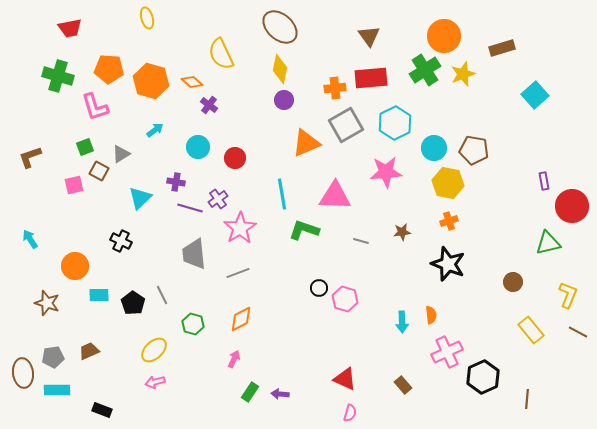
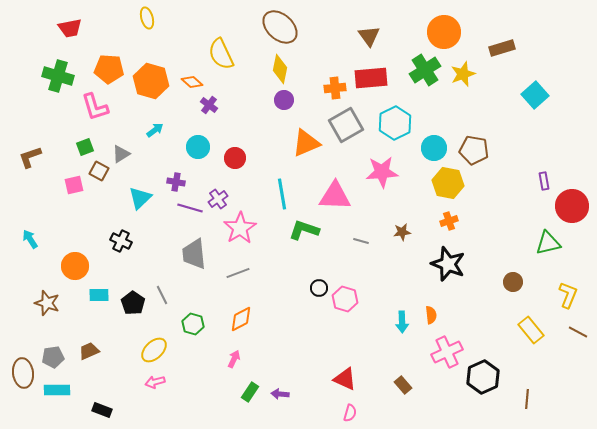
orange circle at (444, 36): moved 4 px up
pink star at (386, 172): moved 4 px left
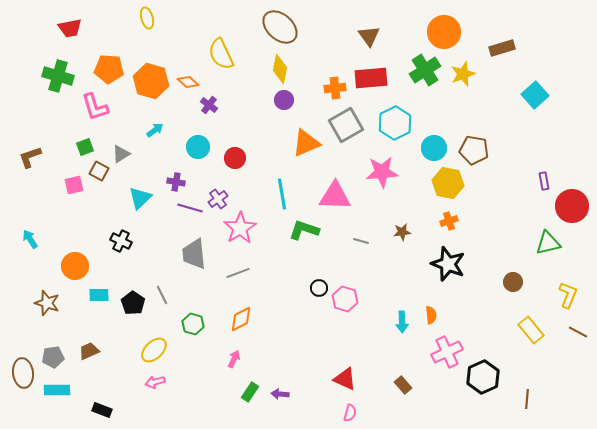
orange diamond at (192, 82): moved 4 px left
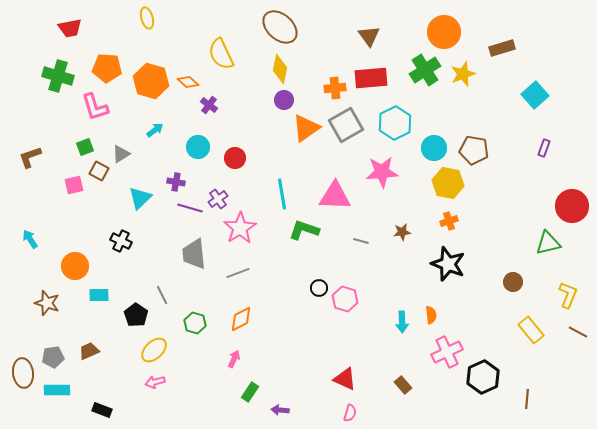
orange pentagon at (109, 69): moved 2 px left, 1 px up
orange triangle at (306, 143): moved 15 px up; rotated 12 degrees counterclockwise
purple rectangle at (544, 181): moved 33 px up; rotated 30 degrees clockwise
black pentagon at (133, 303): moved 3 px right, 12 px down
green hexagon at (193, 324): moved 2 px right, 1 px up
purple arrow at (280, 394): moved 16 px down
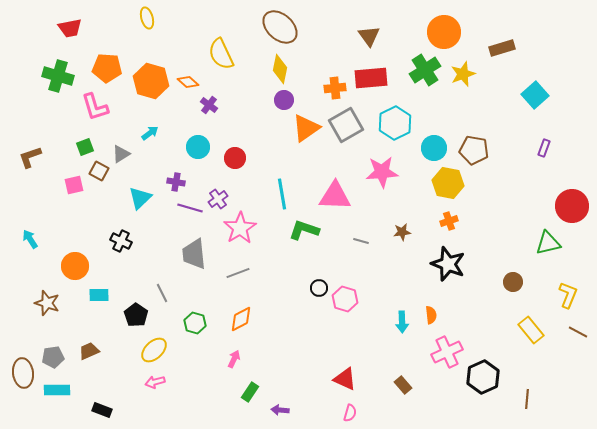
cyan arrow at (155, 130): moved 5 px left, 3 px down
gray line at (162, 295): moved 2 px up
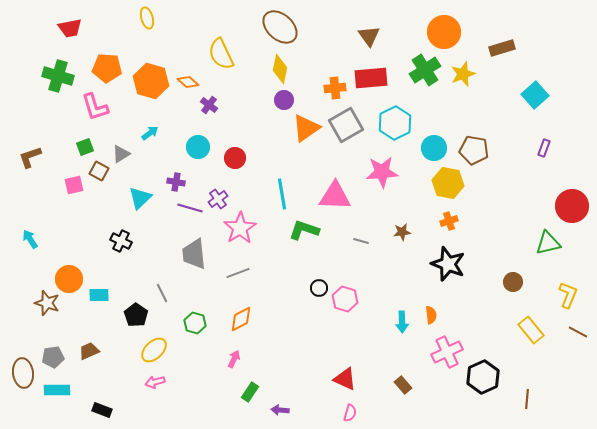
orange circle at (75, 266): moved 6 px left, 13 px down
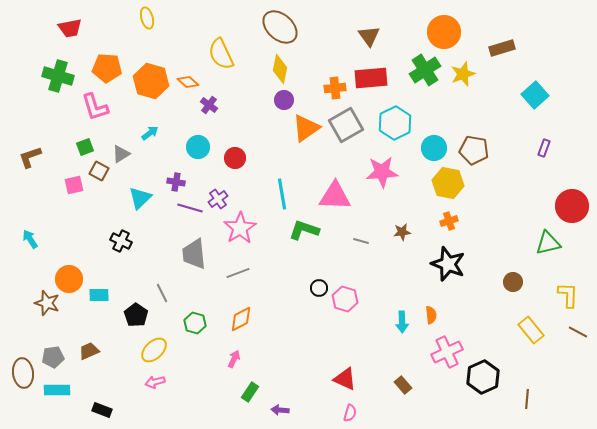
yellow L-shape at (568, 295): rotated 20 degrees counterclockwise
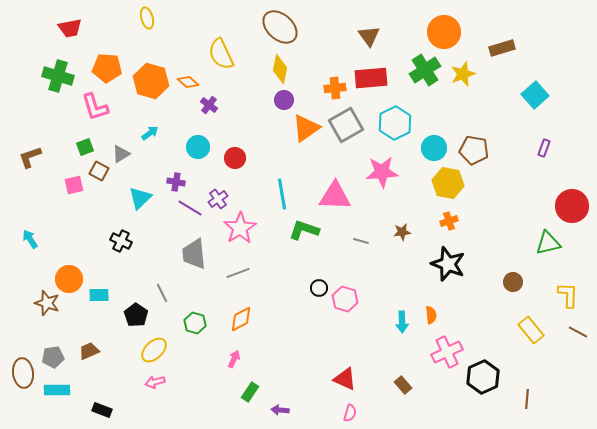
purple line at (190, 208): rotated 15 degrees clockwise
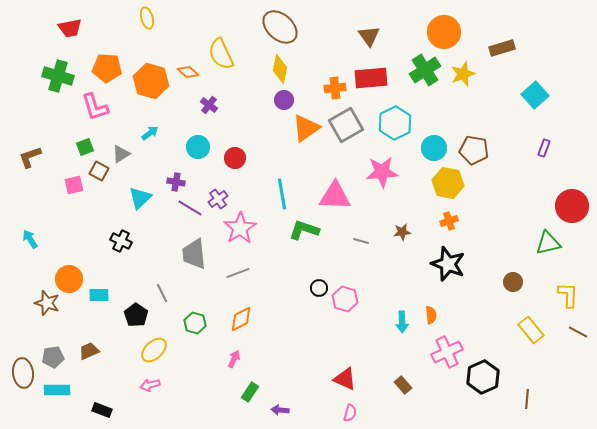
orange diamond at (188, 82): moved 10 px up
pink arrow at (155, 382): moved 5 px left, 3 px down
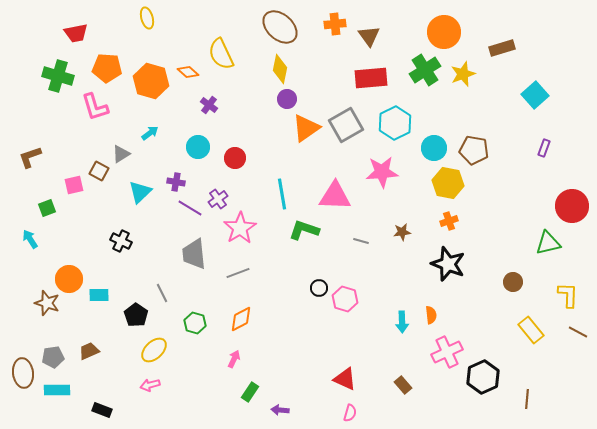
red trapezoid at (70, 28): moved 6 px right, 5 px down
orange cross at (335, 88): moved 64 px up
purple circle at (284, 100): moved 3 px right, 1 px up
green square at (85, 147): moved 38 px left, 61 px down
cyan triangle at (140, 198): moved 6 px up
